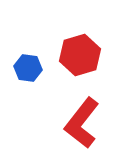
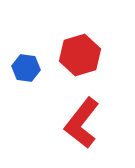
blue hexagon: moved 2 px left
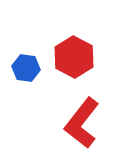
red hexagon: moved 6 px left, 2 px down; rotated 15 degrees counterclockwise
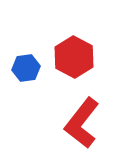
blue hexagon: rotated 16 degrees counterclockwise
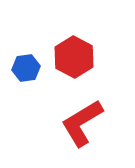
red L-shape: rotated 21 degrees clockwise
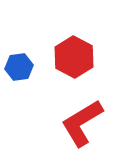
blue hexagon: moved 7 px left, 1 px up
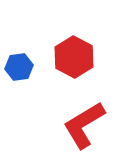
red L-shape: moved 2 px right, 2 px down
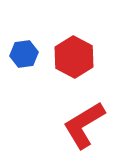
blue hexagon: moved 5 px right, 13 px up
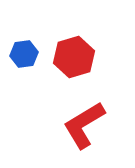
red hexagon: rotated 15 degrees clockwise
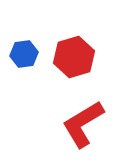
red L-shape: moved 1 px left, 1 px up
